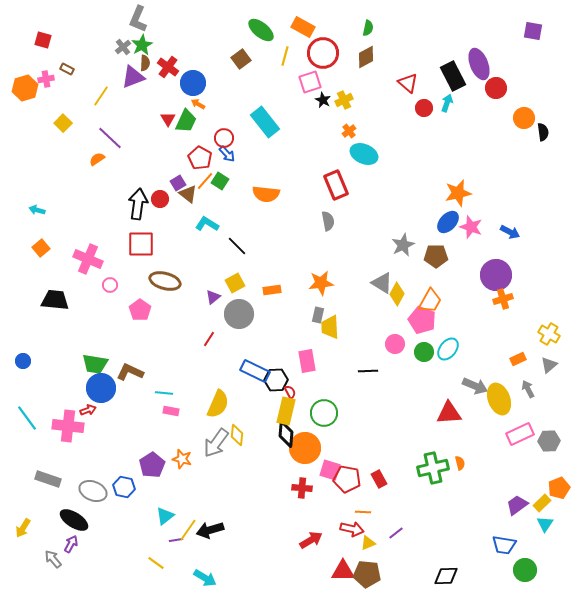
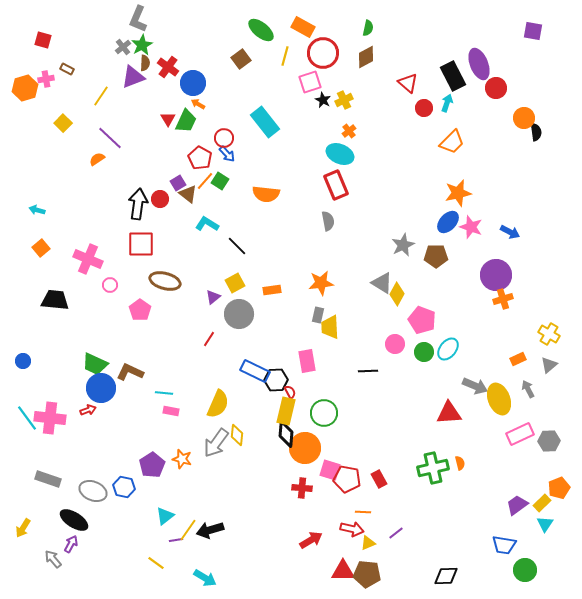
black semicircle at (543, 132): moved 7 px left
cyan ellipse at (364, 154): moved 24 px left
orange trapezoid at (430, 301): moved 22 px right, 159 px up; rotated 16 degrees clockwise
green trapezoid at (95, 364): rotated 16 degrees clockwise
pink cross at (68, 426): moved 18 px left, 8 px up
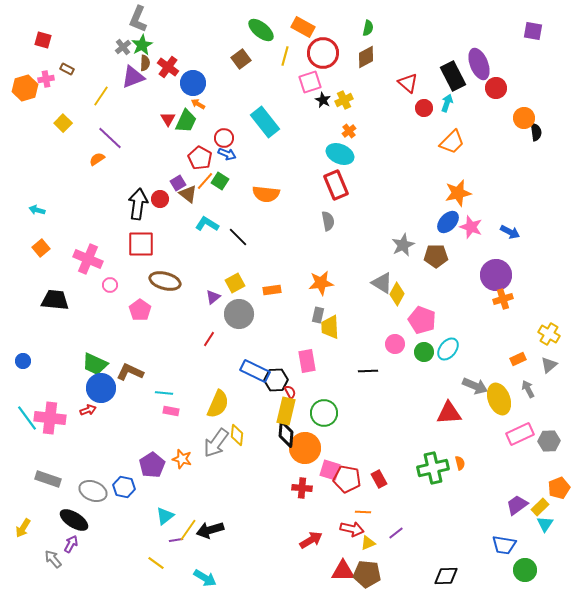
blue arrow at (227, 154): rotated 24 degrees counterclockwise
black line at (237, 246): moved 1 px right, 9 px up
yellow rectangle at (542, 503): moved 2 px left, 4 px down
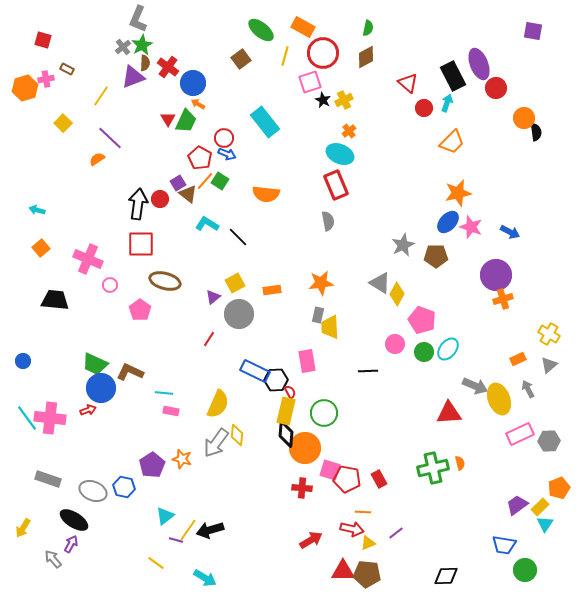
gray triangle at (382, 283): moved 2 px left
purple line at (176, 540): rotated 24 degrees clockwise
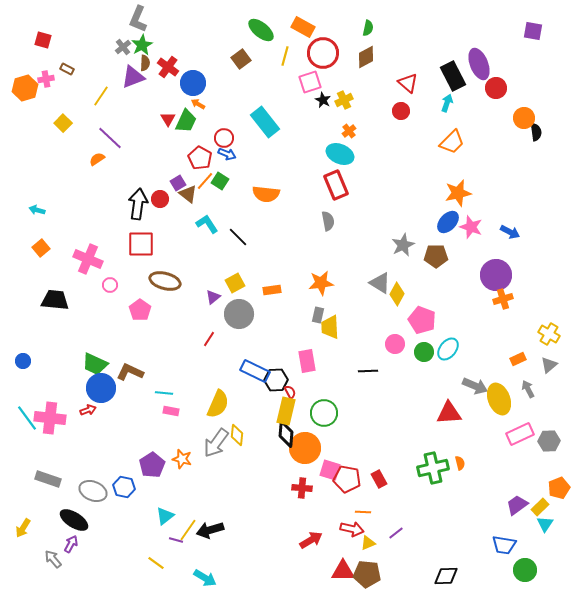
red circle at (424, 108): moved 23 px left, 3 px down
cyan L-shape at (207, 224): rotated 25 degrees clockwise
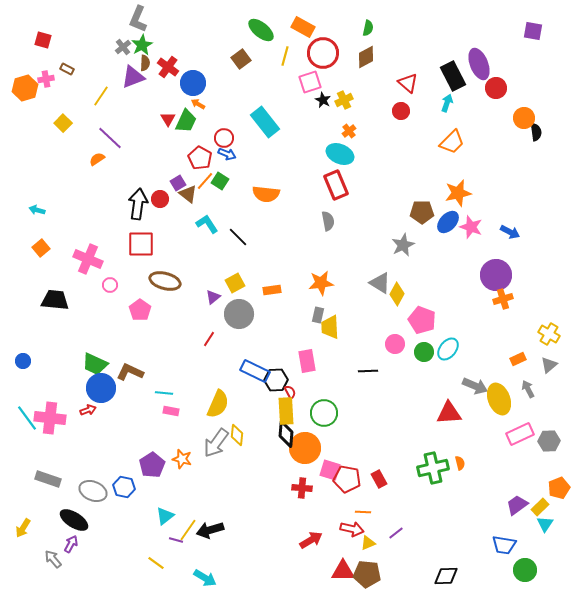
brown pentagon at (436, 256): moved 14 px left, 44 px up
yellow rectangle at (286, 411): rotated 16 degrees counterclockwise
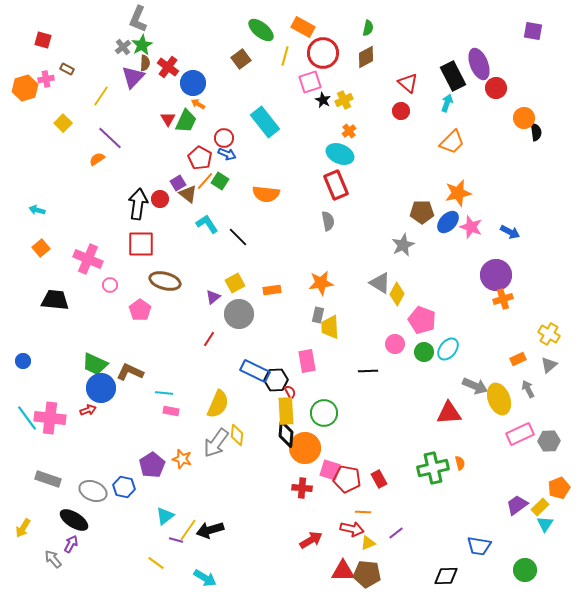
purple triangle at (133, 77): rotated 25 degrees counterclockwise
blue trapezoid at (504, 545): moved 25 px left, 1 px down
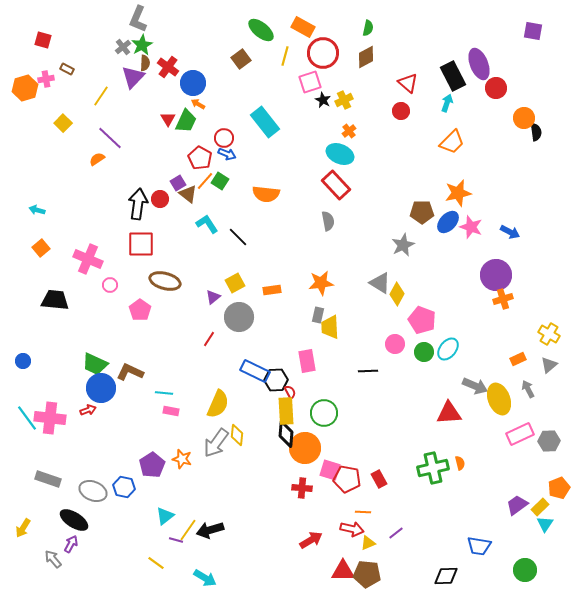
red rectangle at (336, 185): rotated 20 degrees counterclockwise
gray circle at (239, 314): moved 3 px down
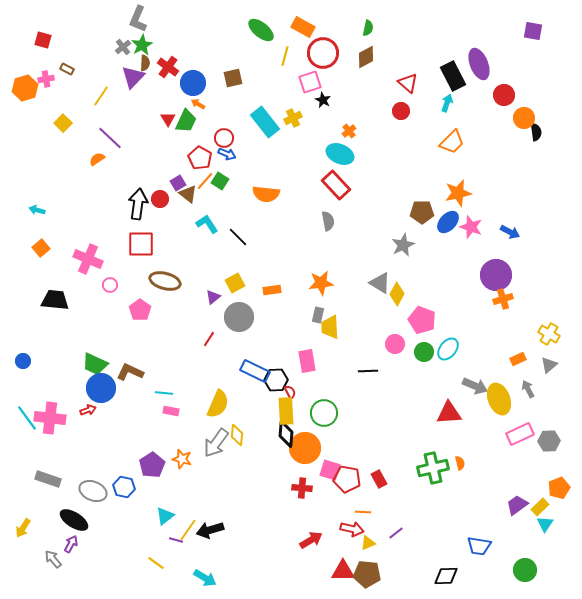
brown square at (241, 59): moved 8 px left, 19 px down; rotated 24 degrees clockwise
red circle at (496, 88): moved 8 px right, 7 px down
yellow cross at (344, 100): moved 51 px left, 18 px down
